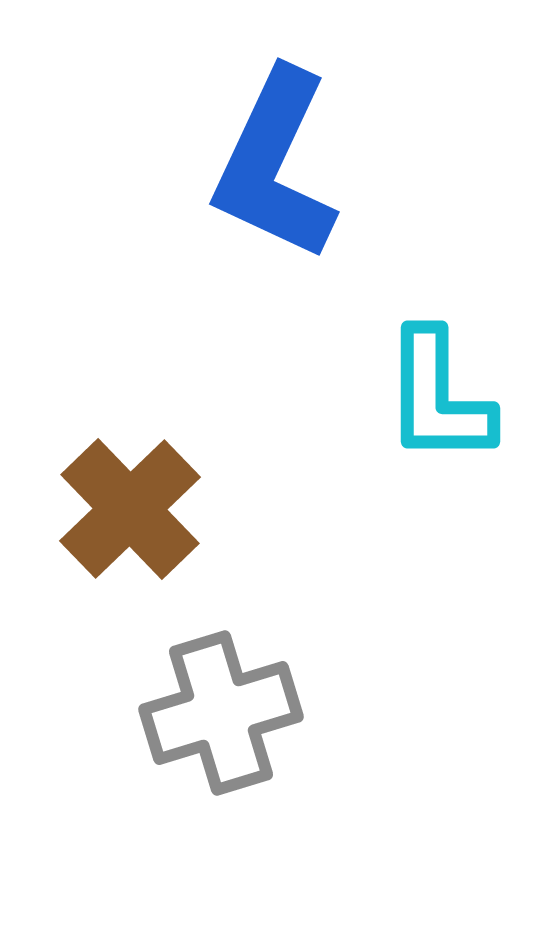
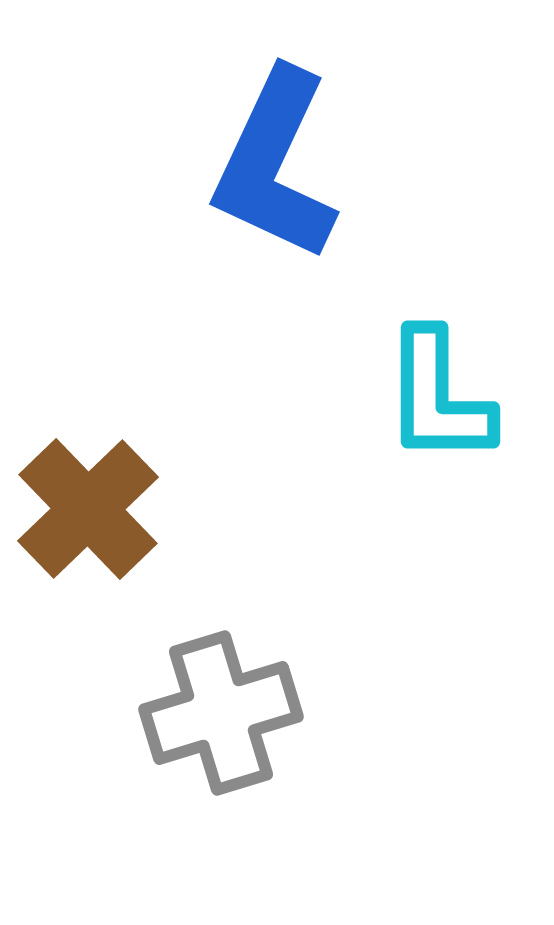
brown cross: moved 42 px left
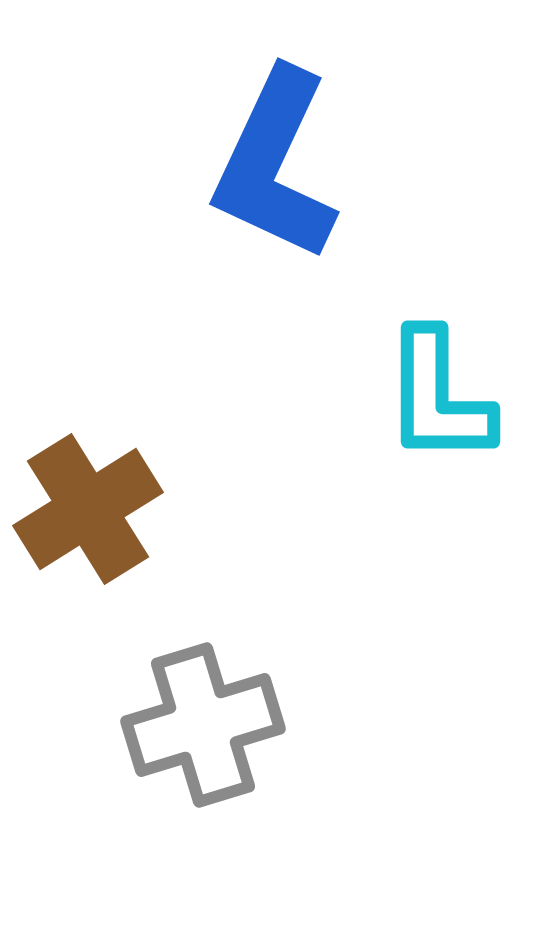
brown cross: rotated 12 degrees clockwise
gray cross: moved 18 px left, 12 px down
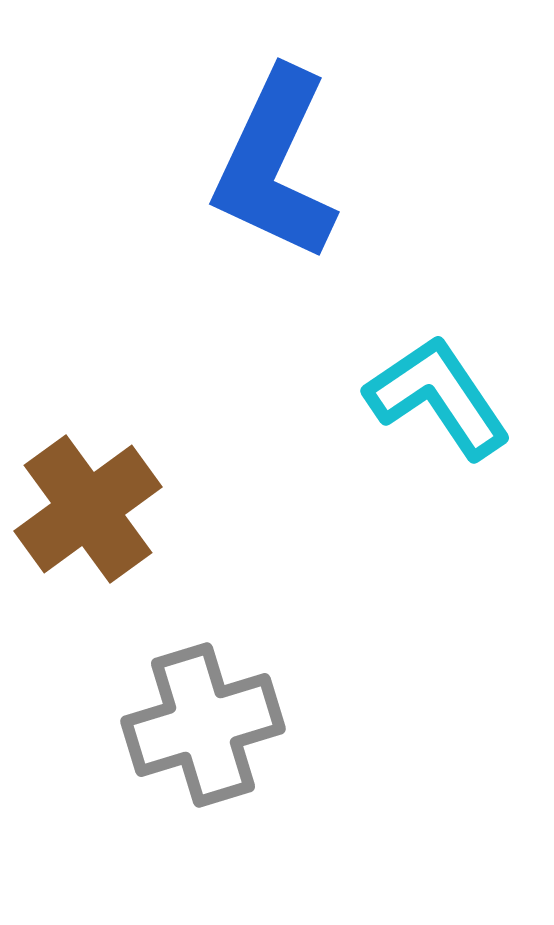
cyan L-shape: rotated 146 degrees clockwise
brown cross: rotated 4 degrees counterclockwise
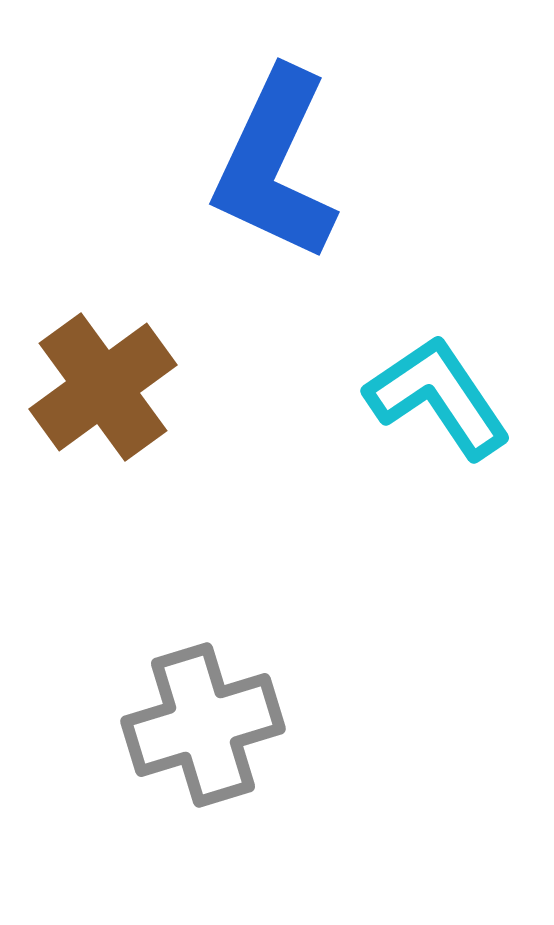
brown cross: moved 15 px right, 122 px up
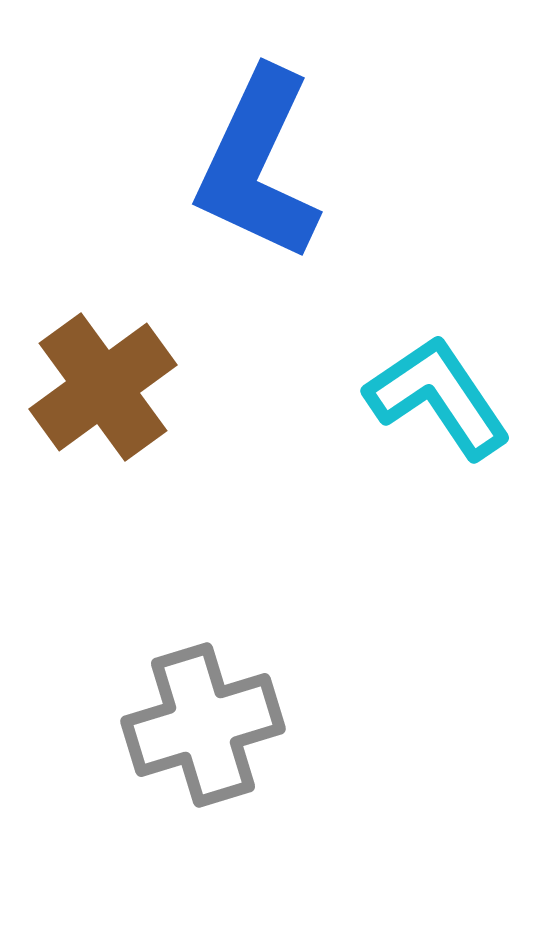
blue L-shape: moved 17 px left
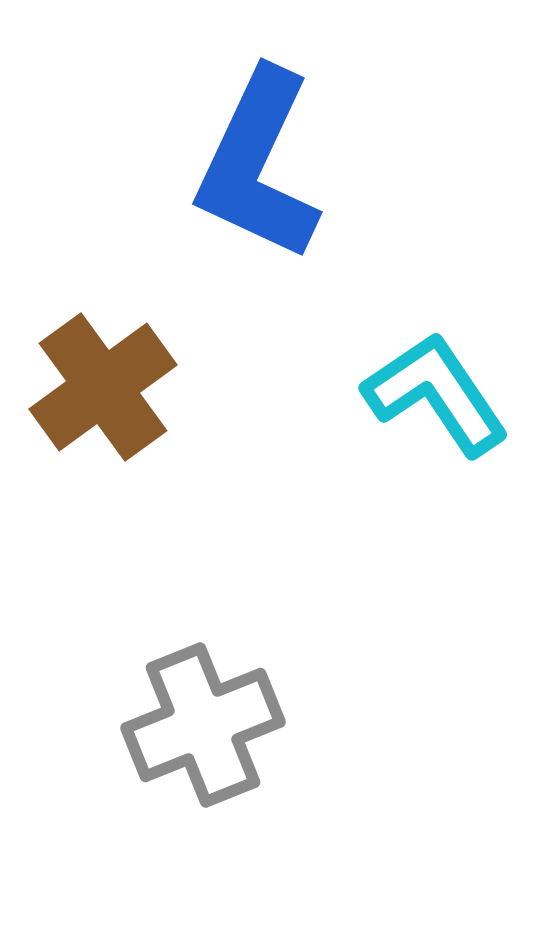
cyan L-shape: moved 2 px left, 3 px up
gray cross: rotated 5 degrees counterclockwise
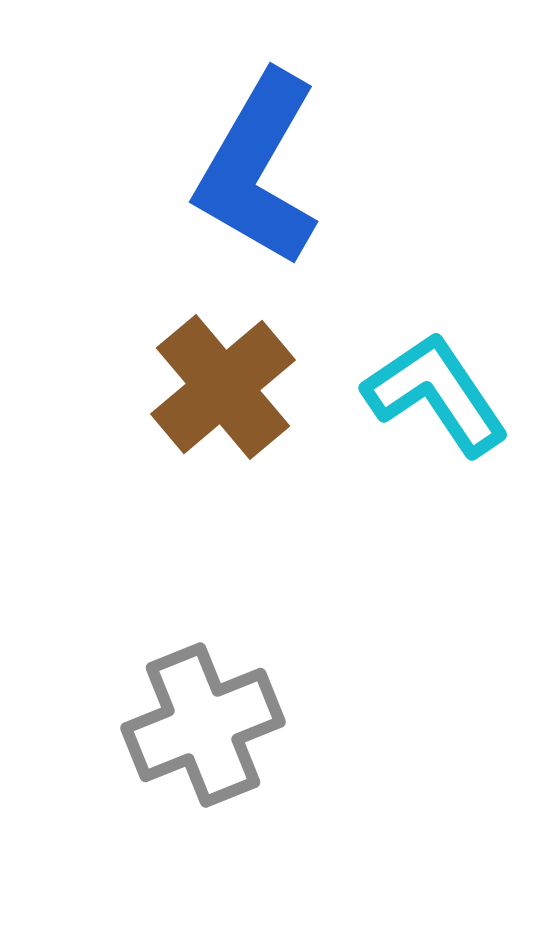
blue L-shape: moved 4 px down; rotated 5 degrees clockwise
brown cross: moved 120 px right; rotated 4 degrees counterclockwise
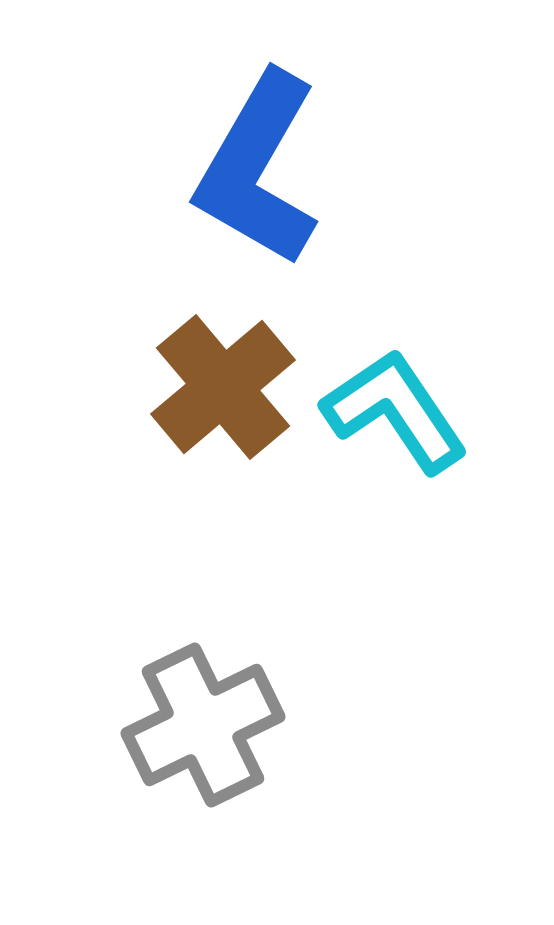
cyan L-shape: moved 41 px left, 17 px down
gray cross: rotated 4 degrees counterclockwise
